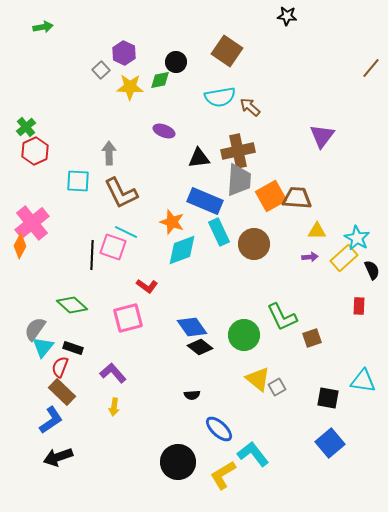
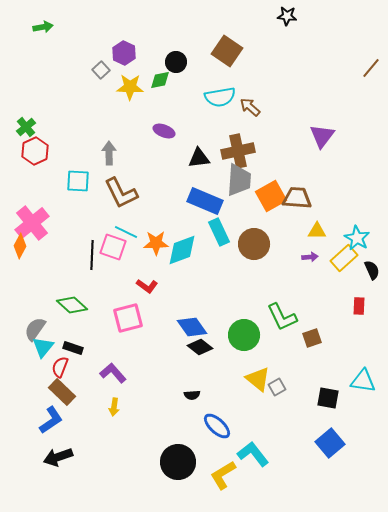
orange star at (172, 222): moved 16 px left, 21 px down; rotated 20 degrees counterclockwise
blue ellipse at (219, 429): moved 2 px left, 3 px up
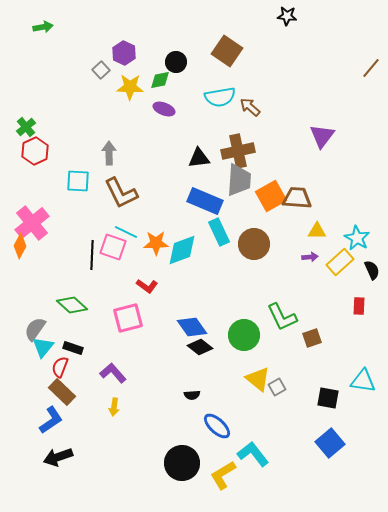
purple ellipse at (164, 131): moved 22 px up
yellow rectangle at (344, 258): moved 4 px left, 4 px down
black circle at (178, 462): moved 4 px right, 1 px down
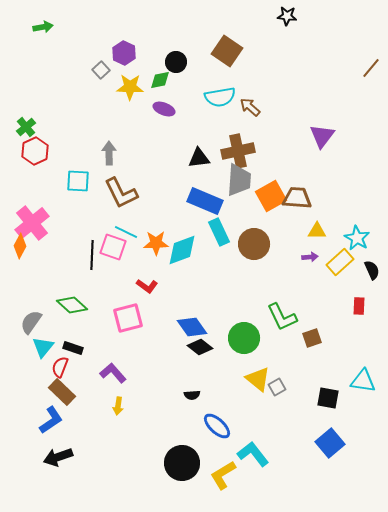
gray semicircle at (35, 329): moved 4 px left, 7 px up
green circle at (244, 335): moved 3 px down
yellow arrow at (114, 407): moved 4 px right, 1 px up
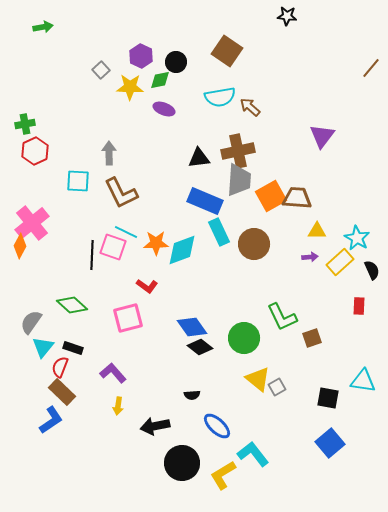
purple hexagon at (124, 53): moved 17 px right, 3 px down
green cross at (26, 127): moved 1 px left, 3 px up; rotated 30 degrees clockwise
black arrow at (58, 457): moved 97 px right, 31 px up; rotated 8 degrees clockwise
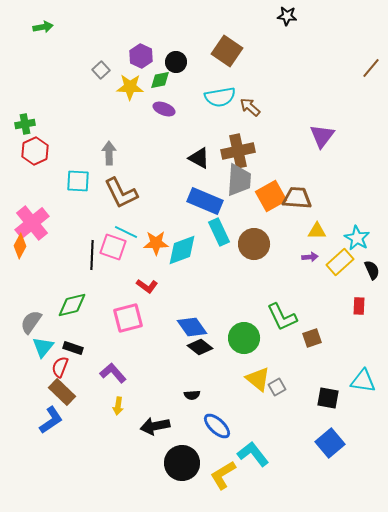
black triangle at (199, 158): rotated 35 degrees clockwise
green diamond at (72, 305): rotated 56 degrees counterclockwise
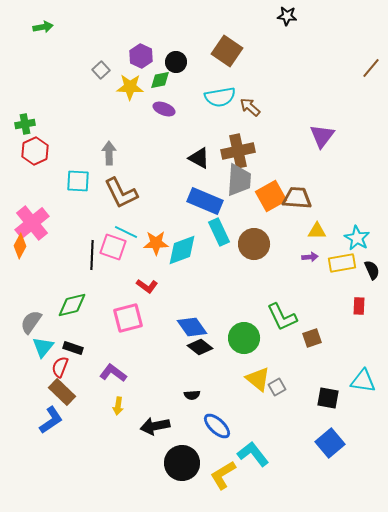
yellow rectangle at (340, 262): moved 2 px right, 1 px down; rotated 32 degrees clockwise
purple L-shape at (113, 373): rotated 12 degrees counterclockwise
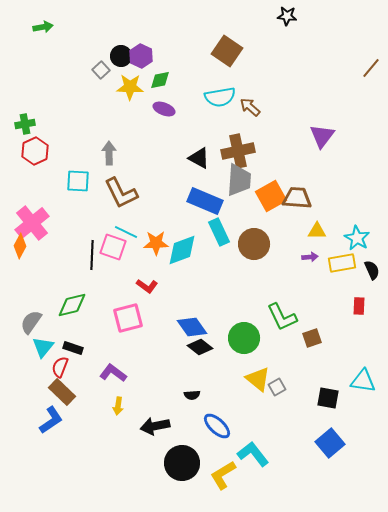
black circle at (176, 62): moved 55 px left, 6 px up
